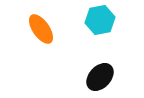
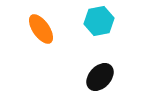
cyan hexagon: moved 1 px left, 1 px down
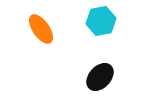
cyan hexagon: moved 2 px right
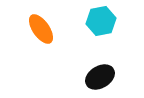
black ellipse: rotated 16 degrees clockwise
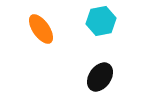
black ellipse: rotated 24 degrees counterclockwise
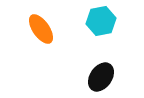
black ellipse: moved 1 px right
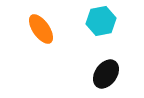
black ellipse: moved 5 px right, 3 px up
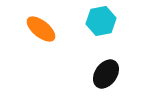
orange ellipse: rotated 16 degrees counterclockwise
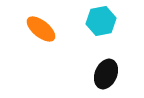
black ellipse: rotated 12 degrees counterclockwise
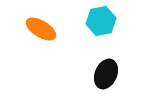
orange ellipse: rotated 8 degrees counterclockwise
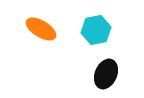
cyan hexagon: moved 5 px left, 9 px down
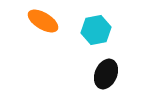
orange ellipse: moved 2 px right, 8 px up
